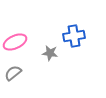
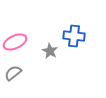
blue cross: rotated 15 degrees clockwise
gray star: moved 2 px up; rotated 21 degrees clockwise
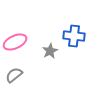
gray star: rotated 14 degrees clockwise
gray semicircle: moved 1 px right, 2 px down
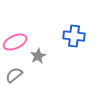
gray star: moved 12 px left, 5 px down
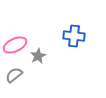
pink ellipse: moved 3 px down
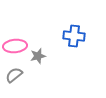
pink ellipse: moved 1 px down; rotated 20 degrees clockwise
gray star: rotated 14 degrees clockwise
